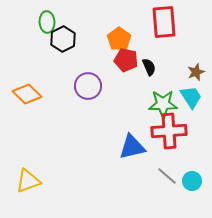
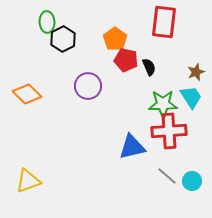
red rectangle: rotated 12 degrees clockwise
orange pentagon: moved 4 px left
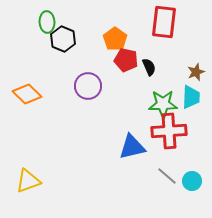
black hexagon: rotated 10 degrees counterclockwise
cyan trapezoid: rotated 35 degrees clockwise
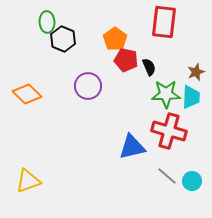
green star: moved 3 px right, 10 px up
red cross: rotated 20 degrees clockwise
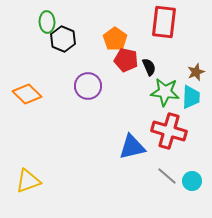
green star: moved 1 px left, 2 px up; rotated 8 degrees clockwise
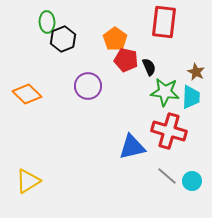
black hexagon: rotated 15 degrees clockwise
brown star: rotated 24 degrees counterclockwise
yellow triangle: rotated 12 degrees counterclockwise
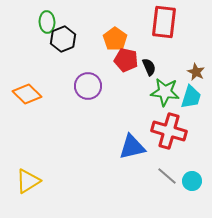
cyan trapezoid: rotated 15 degrees clockwise
